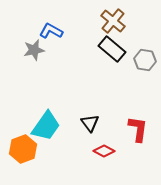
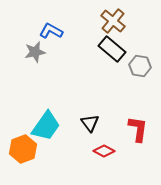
gray star: moved 1 px right, 2 px down
gray hexagon: moved 5 px left, 6 px down
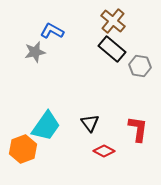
blue L-shape: moved 1 px right
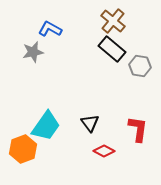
blue L-shape: moved 2 px left, 2 px up
gray star: moved 2 px left
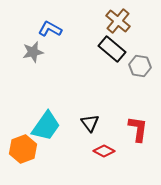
brown cross: moved 5 px right
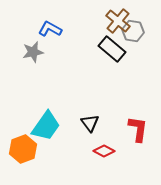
gray hexagon: moved 7 px left, 35 px up
